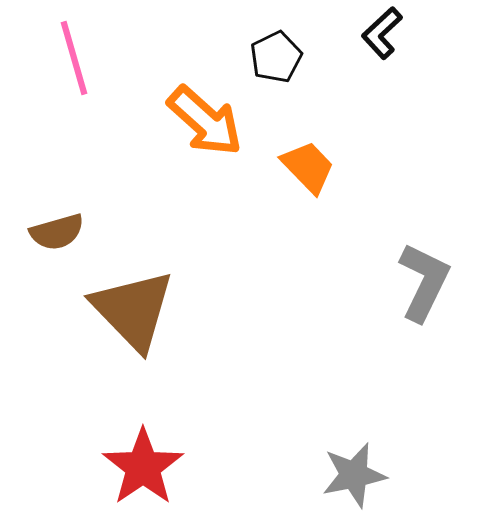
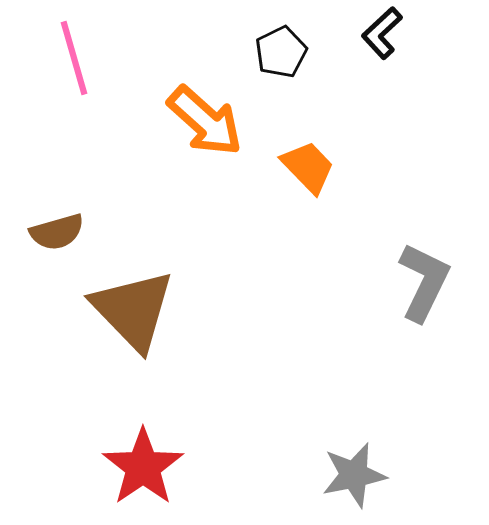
black pentagon: moved 5 px right, 5 px up
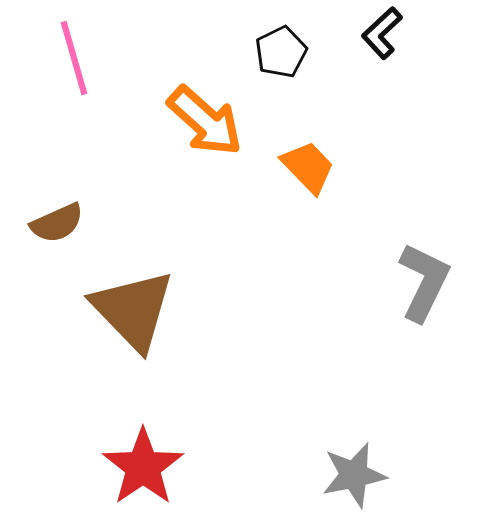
brown semicircle: moved 9 px up; rotated 8 degrees counterclockwise
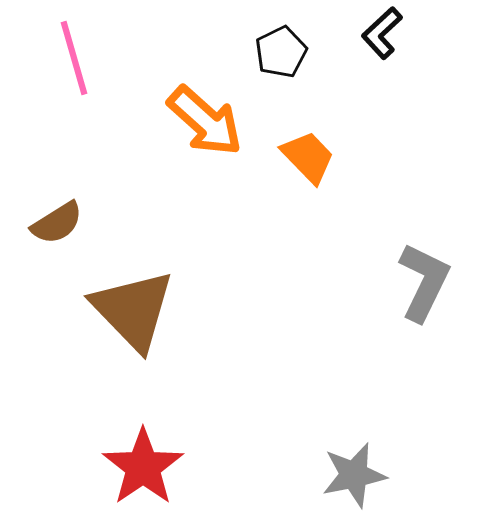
orange trapezoid: moved 10 px up
brown semicircle: rotated 8 degrees counterclockwise
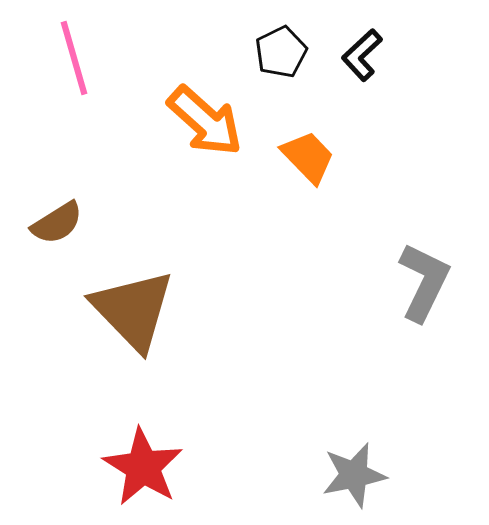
black L-shape: moved 20 px left, 22 px down
red star: rotated 6 degrees counterclockwise
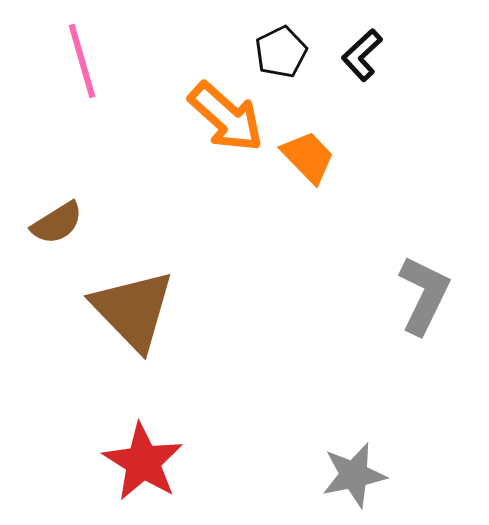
pink line: moved 8 px right, 3 px down
orange arrow: moved 21 px right, 4 px up
gray L-shape: moved 13 px down
red star: moved 5 px up
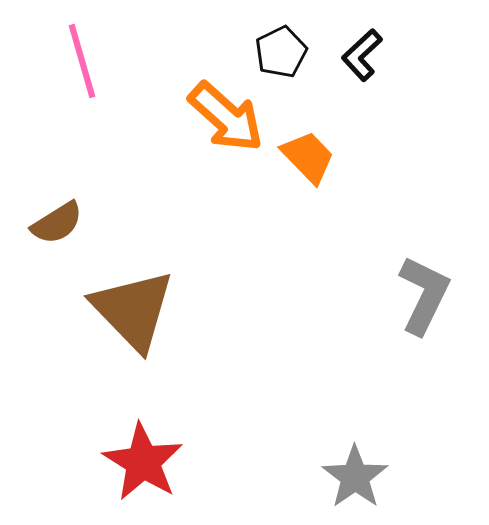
gray star: moved 1 px right, 2 px down; rotated 24 degrees counterclockwise
